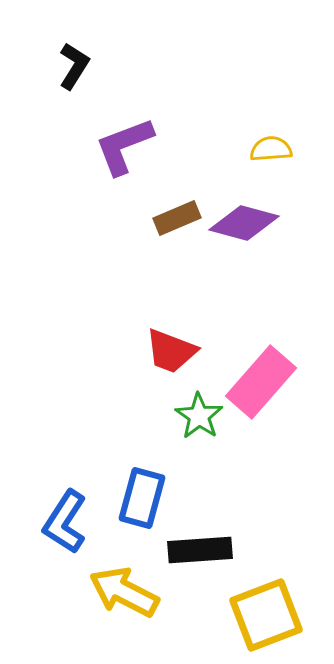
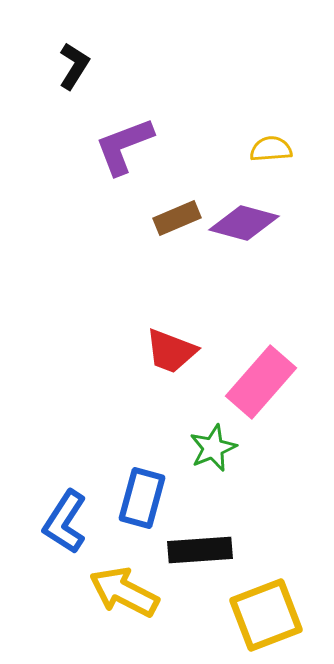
green star: moved 14 px right, 32 px down; rotated 15 degrees clockwise
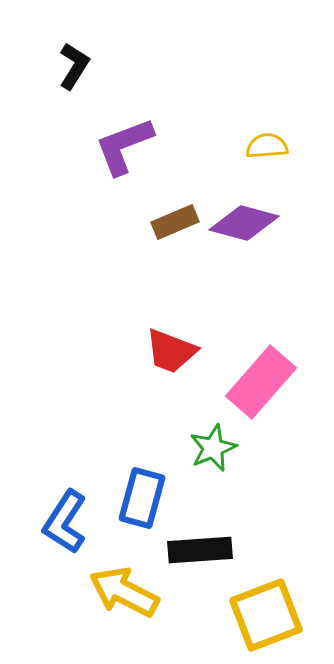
yellow semicircle: moved 4 px left, 3 px up
brown rectangle: moved 2 px left, 4 px down
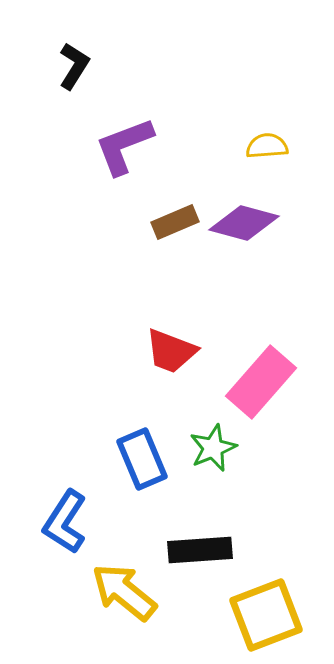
blue rectangle: moved 39 px up; rotated 38 degrees counterclockwise
yellow arrow: rotated 12 degrees clockwise
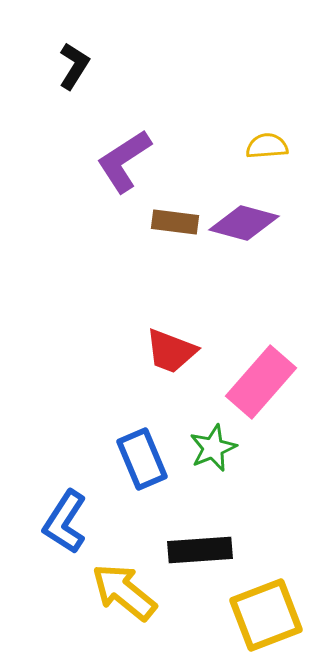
purple L-shape: moved 15 px down; rotated 12 degrees counterclockwise
brown rectangle: rotated 30 degrees clockwise
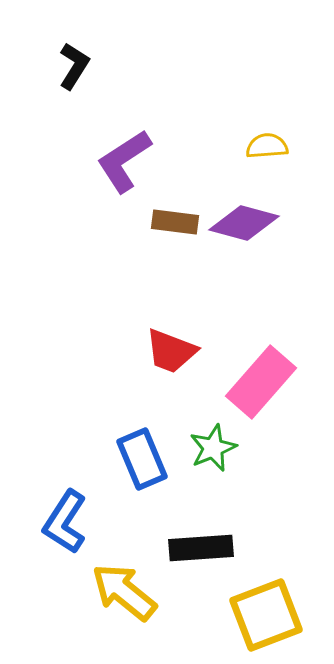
black rectangle: moved 1 px right, 2 px up
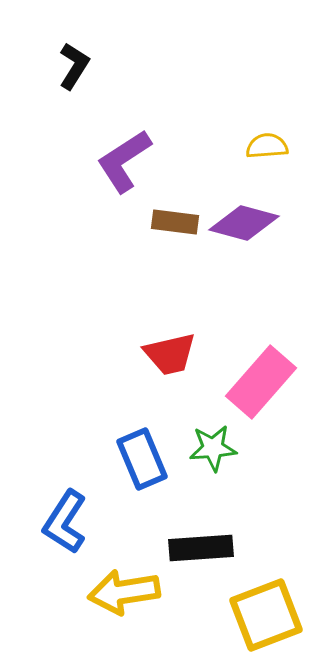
red trapezoid: moved 1 px left, 3 px down; rotated 34 degrees counterclockwise
green star: rotated 18 degrees clockwise
yellow arrow: rotated 48 degrees counterclockwise
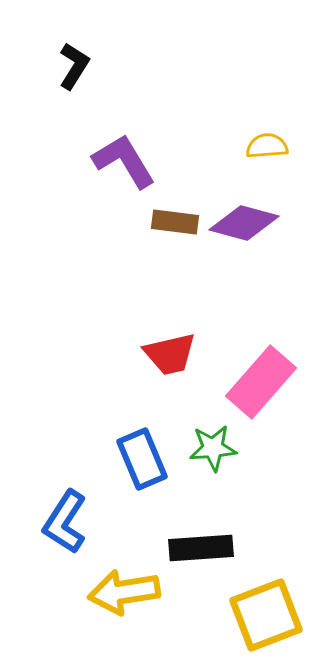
purple L-shape: rotated 92 degrees clockwise
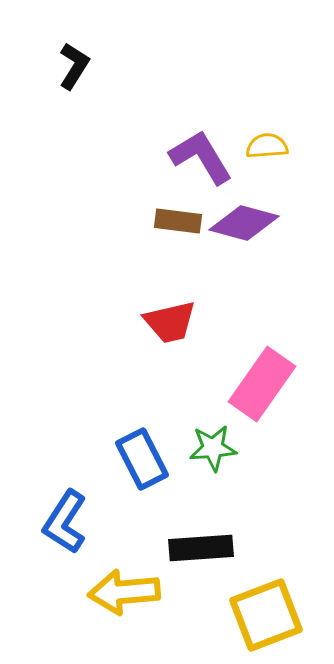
purple L-shape: moved 77 px right, 4 px up
brown rectangle: moved 3 px right, 1 px up
red trapezoid: moved 32 px up
pink rectangle: moved 1 px right, 2 px down; rotated 6 degrees counterclockwise
blue rectangle: rotated 4 degrees counterclockwise
yellow arrow: rotated 4 degrees clockwise
